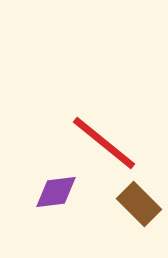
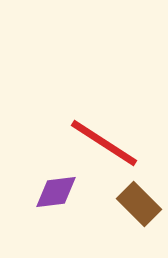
red line: rotated 6 degrees counterclockwise
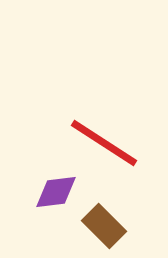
brown rectangle: moved 35 px left, 22 px down
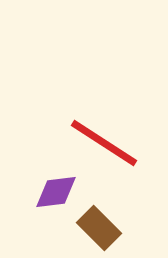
brown rectangle: moved 5 px left, 2 px down
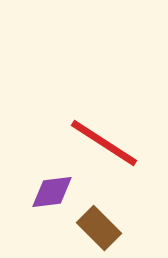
purple diamond: moved 4 px left
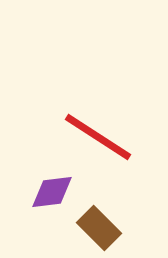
red line: moved 6 px left, 6 px up
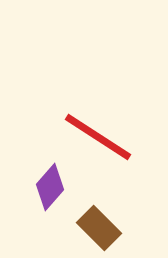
purple diamond: moved 2 px left, 5 px up; rotated 42 degrees counterclockwise
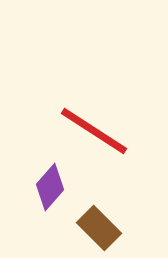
red line: moved 4 px left, 6 px up
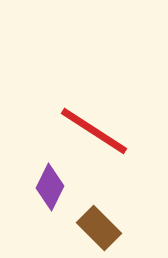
purple diamond: rotated 15 degrees counterclockwise
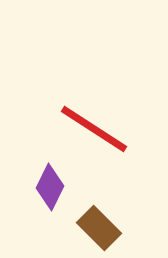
red line: moved 2 px up
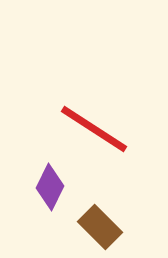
brown rectangle: moved 1 px right, 1 px up
